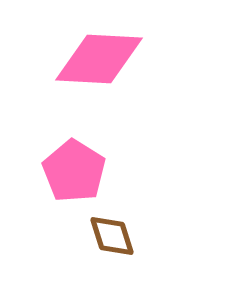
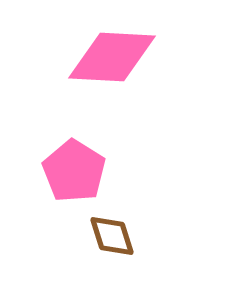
pink diamond: moved 13 px right, 2 px up
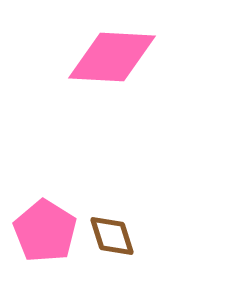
pink pentagon: moved 29 px left, 60 px down
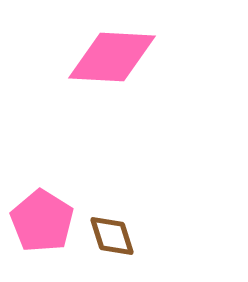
pink pentagon: moved 3 px left, 10 px up
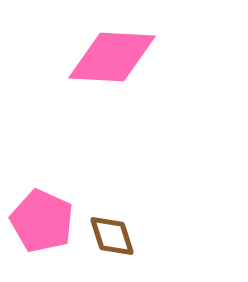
pink pentagon: rotated 8 degrees counterclockwise
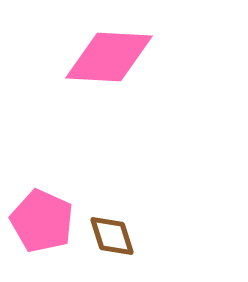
pink diamond: moved 3 px left
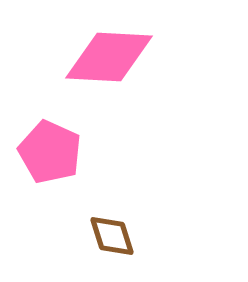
pink pentagon: moved 8 px right, 69 px up
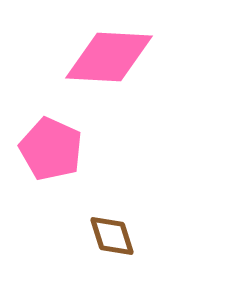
pink pentagon: moved 1 px right, 3 px up
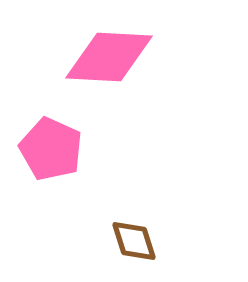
brown diamond: moved 22 px right, 5 px down
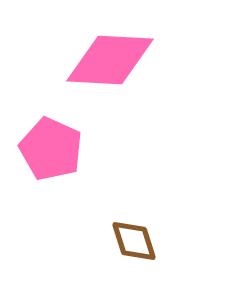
pink diamond: moved 1 px right, 3 px down
